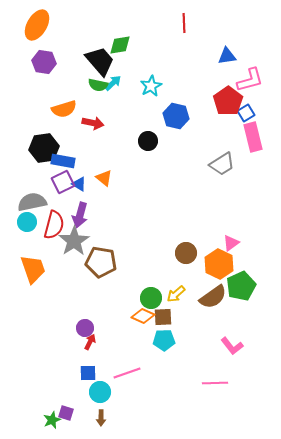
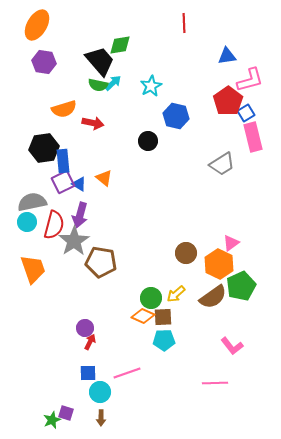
blue rectangle at (63, 161): rotated 75 degrees clockwise
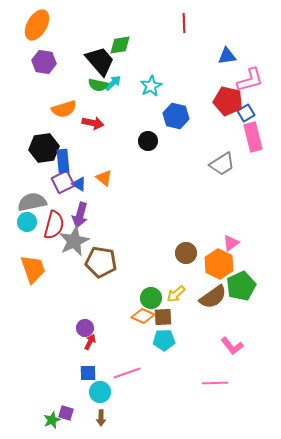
red pentagon at (228, 101): rotated 24 degrees counterclockwise
gray star at (74, 241): rotated 8 degrees clockwise
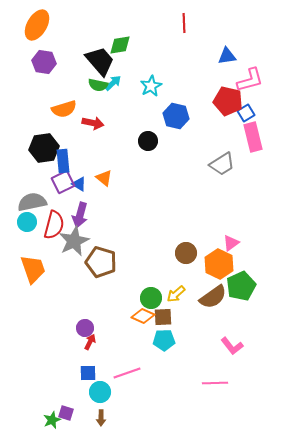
brown pentagon at (101, 262): rotated 8 degrees clockwise
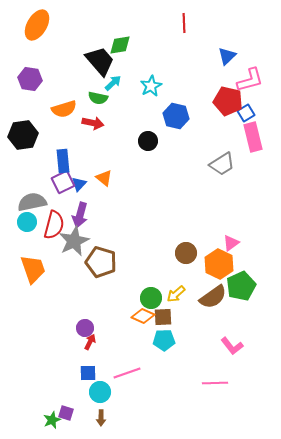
blue triangle at (227, 56): rotated 36 degrees counterclockwise
purple hexagon at (44, 62): moved 14 px left, 17 px down
green semicircle at (98, 85): moved 13 px down
black hexagon at (44, 148): moved 21 px left, 13 px up
blue triangle at (79, 184): rotated 42 degrees clockwise
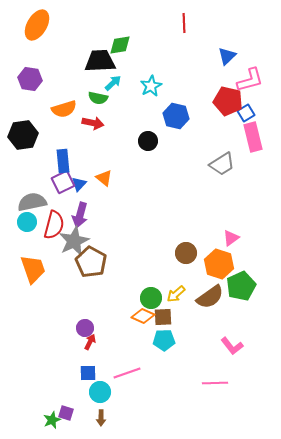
black trapezoid at (100, 61): rotated 52 degrees counterclockwise
pink triangle at (231, 243): moved 5 px up
brown pentagon at (101, 262): moved 10 px left; rotated 12 degrees clockwise
orange hexagon at (219, 264): rotated 8 degrees counterclockwise
brown semicircle at (213, 297): moved 3 px left
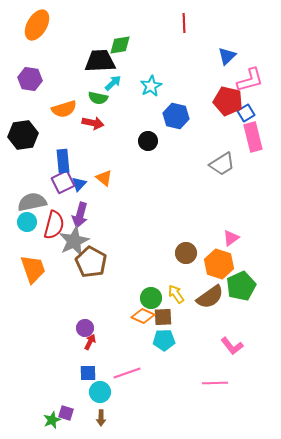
yellow arrow at (176, 294): rotated 96 degrees clockwise
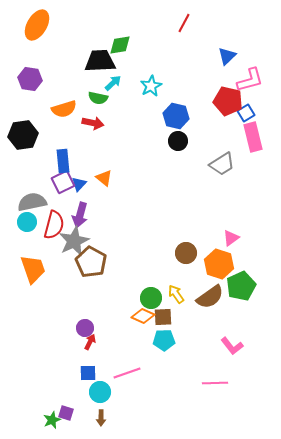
red line at (184, 23): rotated 30 degrees clockwise
black circle at (148, 141): moved 30 px right
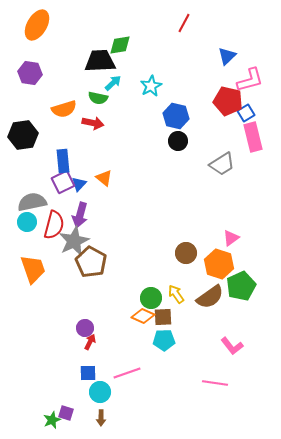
purple hexagon at (30, 79): moved 6 px up
pink line at (215, 383): rotated 10 degrees clockwise
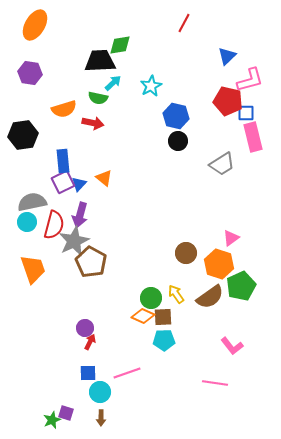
orange ellipse at (37, 25): moved 2 px left
blue square at (246, 113): rotated 30 degrees clockwise
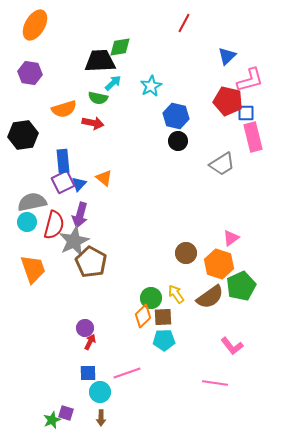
green diamond at (120, 45): moved 2 px down
orange diamond at (143, 316): rotated 70 degrees counterclockwise
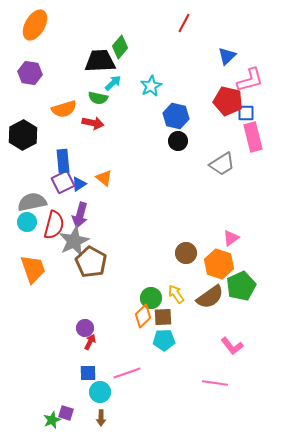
green diamond at (120, 47): rotated 40 degrees counterclockwise
black hexagon at (23, 135): rotated 20 degrees counterclockwise
blue triangle at (79, 184): rotated 14 degrees clockwise
